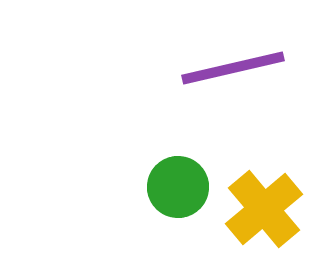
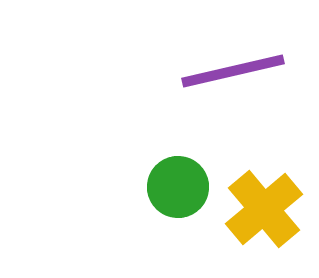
purple line: moved 3 px down
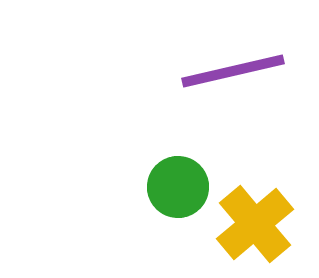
yellow cross: moved 9 px left, 15 px down
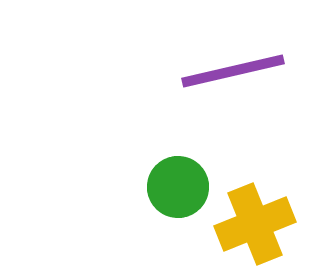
yellow cross: rotated 18 degrees clockwise
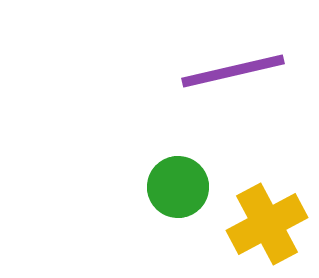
yellow cross: moved 12 px right; rotated 6 degrees counterclockwise
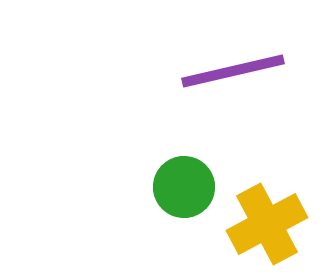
green circle: moved 6 px right
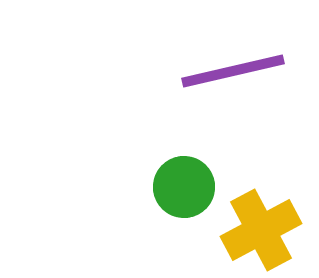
yellow cross: moved 6 px left, 6 px down
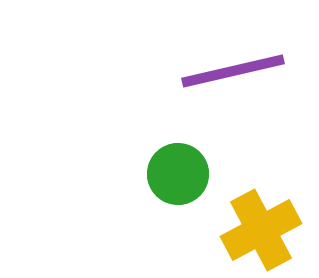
green circle: moved 6 px left, 13 px up
